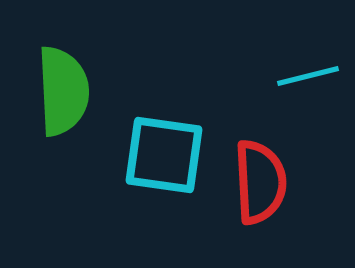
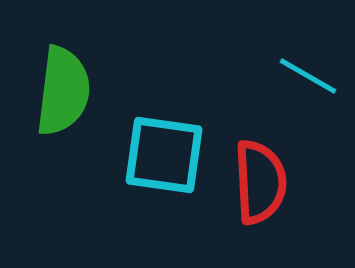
cyan line: rotated 44 degrees clockwise
green semicircle: rotated 10 degrees clockwise
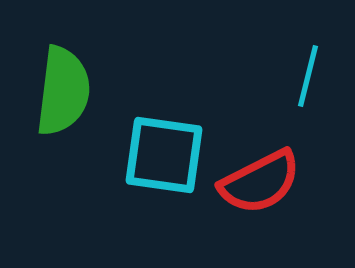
cyan line: rotated 74 degrees clockwise
red semicircle: rotated 66 degrees clockwise
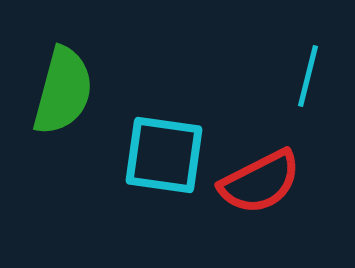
green semicircle: rotated 8 degrees clockwise
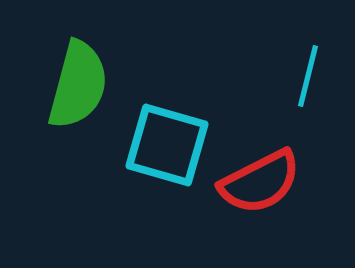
green semicircle: moved 15 px right, 6 px up
cyan square: moved 3 px right, 10 px up; rotated 8 degrees clockwise
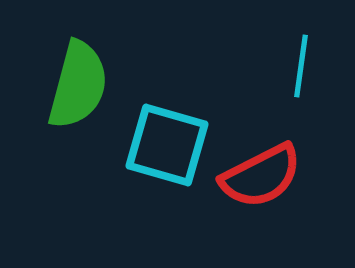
cyan line: moved 7 px left, 10 px up; rotated 6 degrees counterclockwise
red semicircle: moved 1 px right, 6 px up
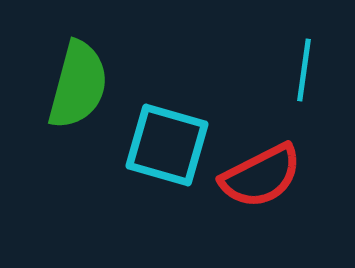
cyan line: moved 3 px right, 4 px down
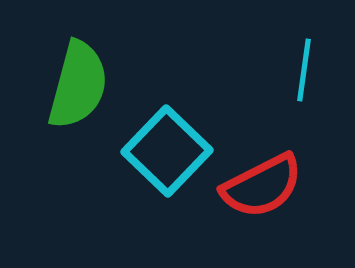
cyan square: moved 6 px down; rotated 28 degrees clockwise
red semicircle: moved 1 px right, 10 px down
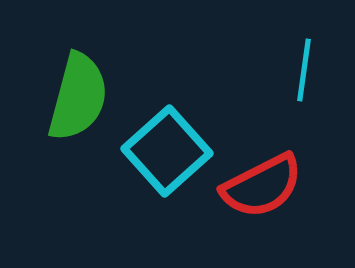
green semicircle: moved 12 px down
cyan square: rotated 4 degrees clockwise
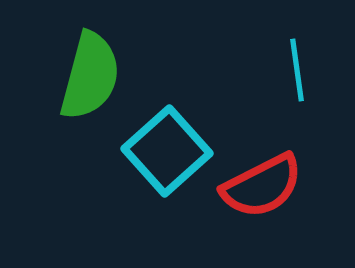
cyan line: moved 7 px left; rotated 16 degrees counterclockwise
green semicircle: moved 12 px right, 21 px up
